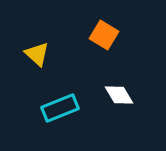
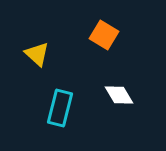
cyan rectangle: rotated 54 degrees counterclockwise
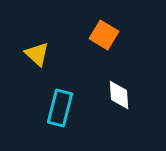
white diamond: rotated 28 degrees clockwise
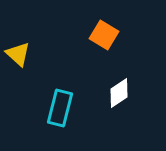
yellow triangle: moved 19 px left
white diamond: moved 2 px up; rotated 60 degrees clockwise
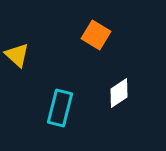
orange square: moved 8 px left
yellow triangle: moved 1 px left, 1 px down
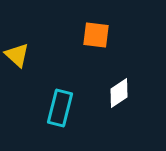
orange square: rotated 24 degrees counterclockwise
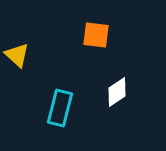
white diamond: moved 2 px left, 1 px up
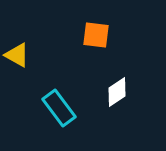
yellow triangle: rotated 12 degrees counterclockwise
cyan rectangle: moved 1 px left; rotated 51 degrees counterclockwise
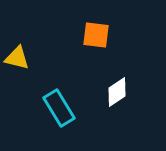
yellow triangle: moved 3 px down; rotated 16 degrees counterclockwise
cyan rectangle: rotated 6 degrees clockwise
